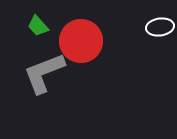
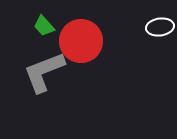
green trapezoid: moved 6 px right
gray L-shape: moved 1 px up
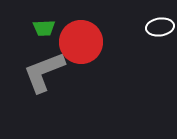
green trapezoid: moved 2 px down; rotated 50 degrees counterclockwise
red circle: moved 1 px down
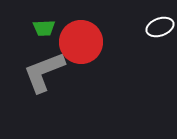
white ellipse: rotated 12 degrees counterclockwise
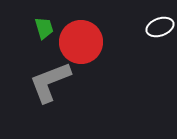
green trapezoid: rotated 105 degrees counterclockwise
gray L-shape: moved 6 px right, 10 px down
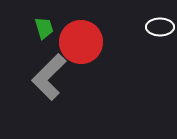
white ellipse: rotated 20 degrees clockwise
gray L-shape: moved 1 px left, 5 px up; rotated 24 degrees counterclockwise
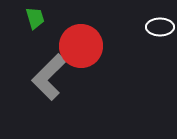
green trapezoid: moved 9 px left, 10 px up
red circle: moved 4 px down
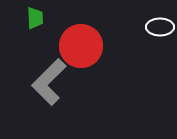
green trapezoid: rotated 15 degrees clockwise
gray L-shape: moved 5 px down
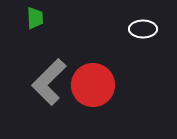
white ellipse: moved 17 px left, 2 px down
red circle: moved 12 px right, 39 px down
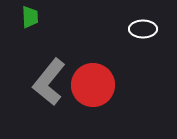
green trapezoid: moved 5 px left, 1 px up
gray L-shape: rotated 6 degrees counterclockwise
